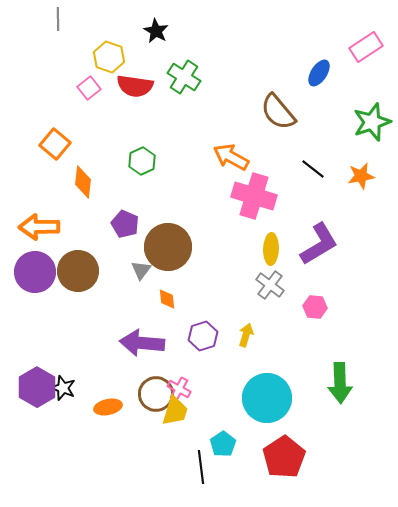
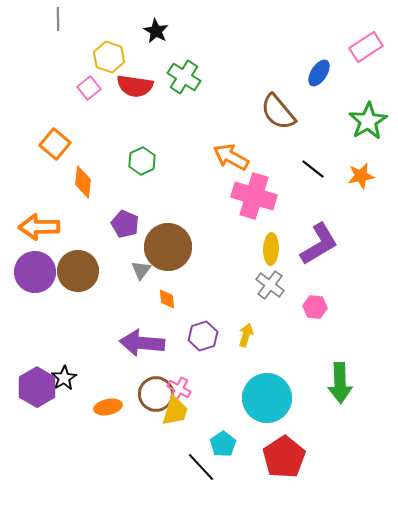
green star at (372, 122): moved 4 px left, 1 px up; rotated 12 degrees counterclockwise
black star at (63, 388): moved 1 px right, 10 px up; rotated 20 degrees clockwise
black line at (201, 467): rotated 36 degrees counterclockwise
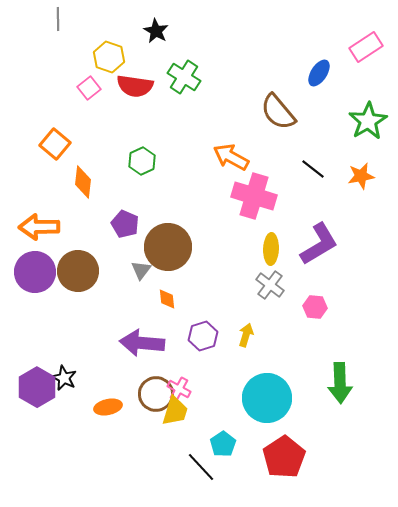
black star at (64, 378): rotated 15 degrees counterclockwise
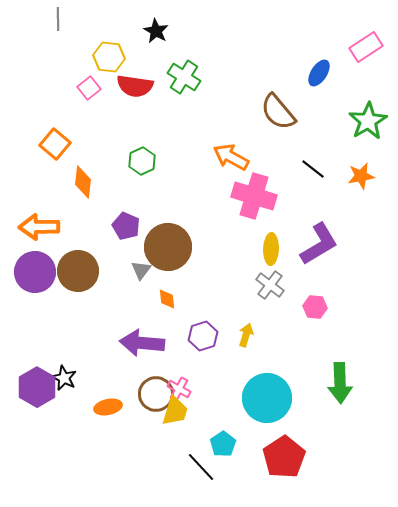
yellow hexagon at (109, 57): rotated 12 degrees counterclockwise
purple pentagon at (125, 224): moved 1 px right, 2 px down
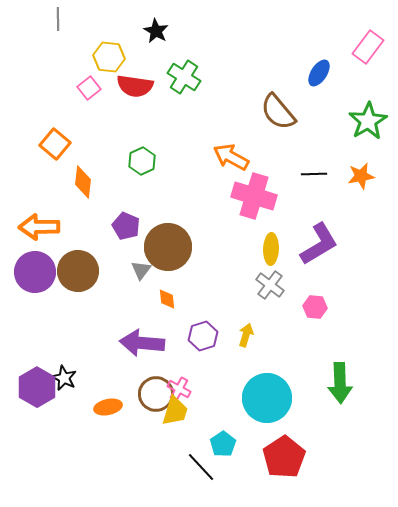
pink rectangle at (366, 47): moved 2 px right; rotated 20 degrees counterclockwise
black line at (313, 169): moved 1 px right, 5 px down; rotated 40 degrees counterclockwise
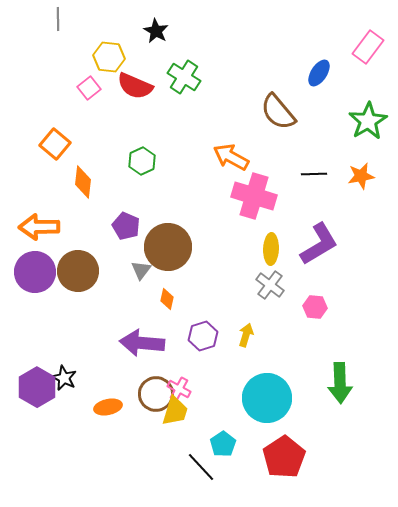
red semicircle at (135, 86): rotated 15 degrees clockwise
orange diamond at (167, 299): rotated 20 degrees clockwise
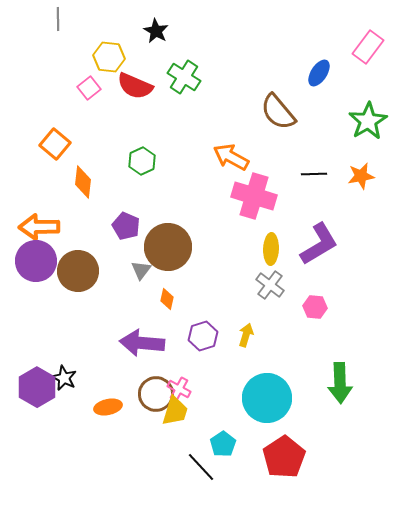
purple circle at (35, 272): moved 1 px right, 11 px up
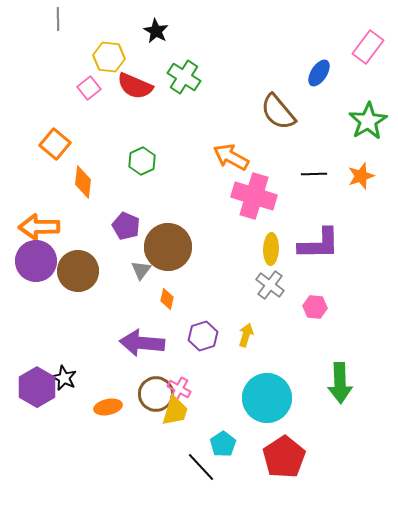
orange star at (361, 176): rotated 8 degrees counterclockwise
purple L-shape at (319, 244): rotated 30 degrees clockwise
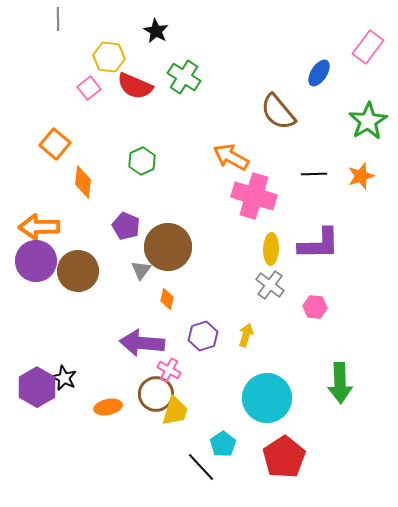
pink cross at (179, 389): moved 10 px left, 19 px up
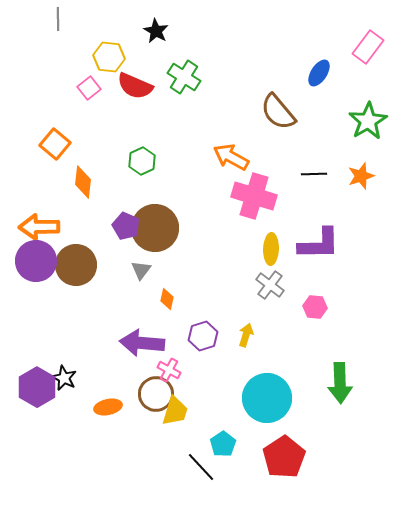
brown circle at (168, 247): moved 13 px left, 19 px up
brown circle at (78, 271): moved 2 px left, 6 px up
